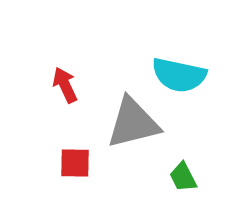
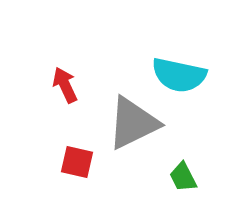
gray triangle: rotated 12 degrees counterclockwise
red square: moved 2 px right, 1 px up; rotated 12 degrees clockwise
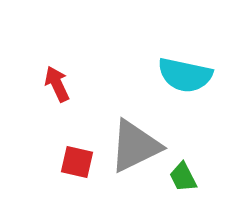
cyan semicircle: moved 6 px right
red arrow: moved 8 px left, 1 px up
gray triangle: moved 2 px right, 23 px down
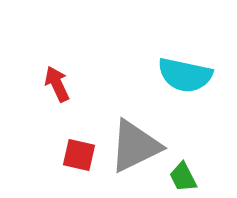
red square: moved 2 px right, 7 px up
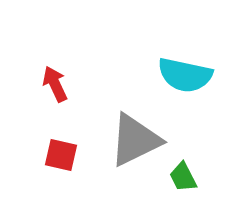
red arrow: moved 2 px left
gray triangle: moved 6 px up
red square: moved 18 px left
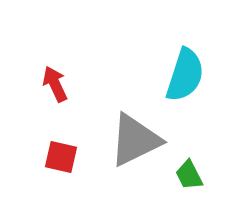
cyan semicircle: rotated 84 degrees counterclockwise
red square: moved 2 px down
green trapezoid: moved 6 px right, 2 px up
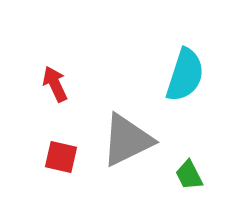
gray triangle: moved 8 px left
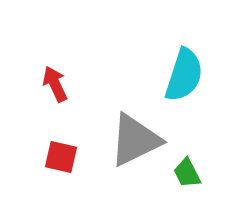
cyan semicircle: moved 1 px left
gray triangle: moved 8 px right
green trapezoid: moved 2 px left, 2 px up
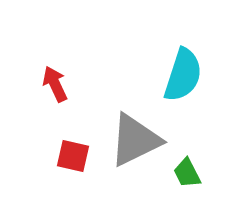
cyan semicircle: moved 1 px left
red square: moved 12 px right, 1 px up
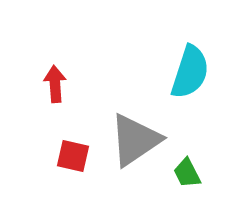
cyan semicircle: moved 7 px right, 3 px up
red arrow: rotated 21 degrees clockwise
gray triangle: rotated 8 degrees counterclockwise
